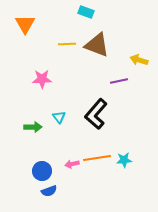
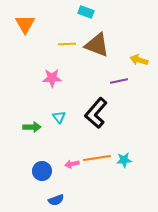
pink star: moved 10 px right, 1 px up
black L-shape: moved 1 px up
green arrow: moved 1 px left
blue semicircle: moved 7 px right, 9 px down
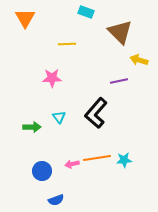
orange triangle: moved 6 px up
brown triangle: moved 23 px right, 13 px up; rotated 24 degrees clockwise
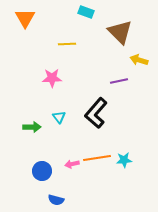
blue semicircle: rotated 35 degrees clockwise
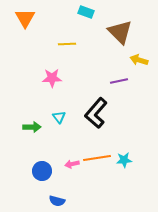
blue semicircle: moved 1 px right, 1 px down
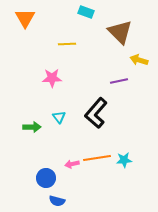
blue circle: moved 4 px right, 7 px down
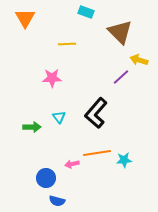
purple line: moved 2 px right, 4 px up; rotated 30 degrees counterclockwise
orange line: moved 5 px up
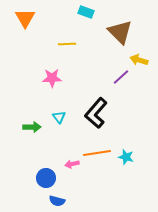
cyan star: moved 2 px right, 3 px up; rotated 21 degrees clockwise
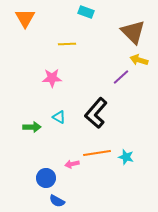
brown triangle: moved 13 px right
cyan triangle: rotated 24 degrees counterclockwise
blue semicircle: rotated 14 degrees clockwise
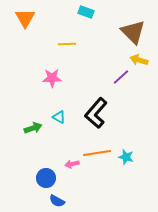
green arrow: moved 1 px right, 1 px down; rotated 18 degrees counterclockwise
